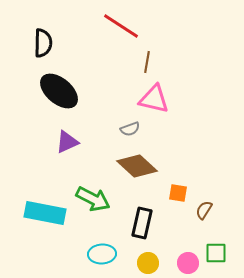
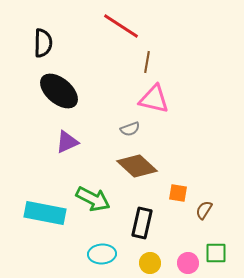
yellow circle: moved 2 px right
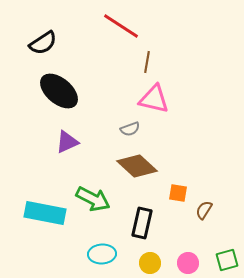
black semicircle: rotated 56 degrees clockwise
green square: moved 11 px right, 7 px down; rotated 15 degrees counterclockwise
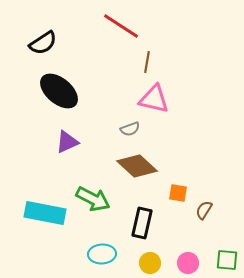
green square: rotated 20 degrees clockwise
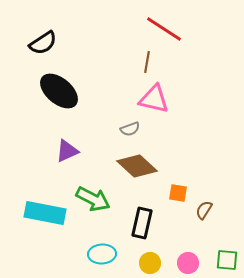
red line: moved 43 px right, 3 px down
purple triangle: moved 9 px down
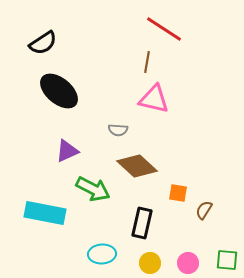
gray semicircle: moved 12 px left, 1 px down; rotated 24 degrees clockwise
green arrow: moved 10 px up
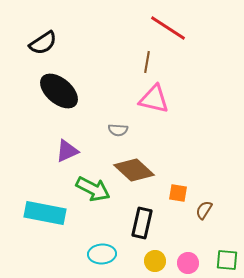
red line: moved 4 px right, 1 px up
brown diamond: moved 3 px left, 4 px down
yellow circle: moved 5 px right, 2 px up
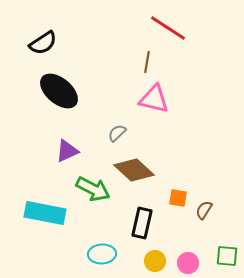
gray semicircle: moved 1 px left, 3 px down; rotated 132 degrees clockwise
orange square: moved 5 px down
green square: moved 4 px up
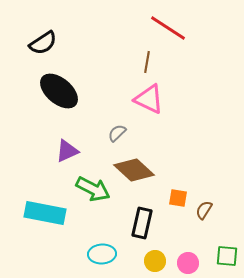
pink triangle: moved 5 px left; rotated 12 degrees clockwise
